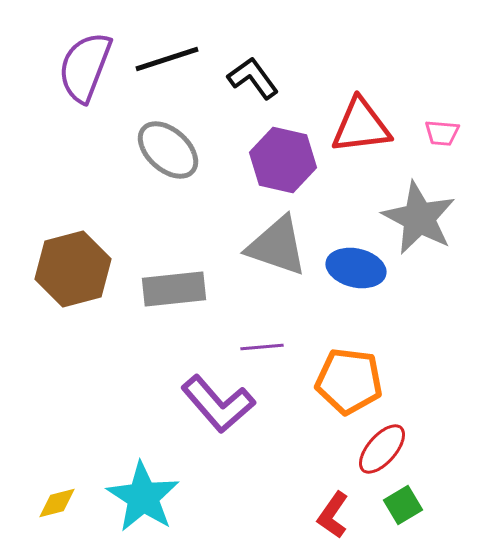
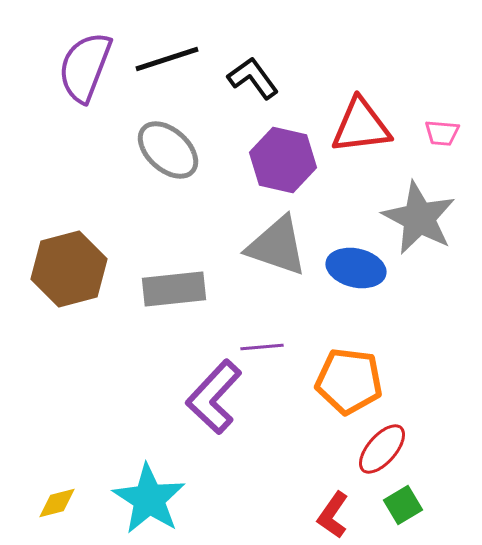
brown hexagon: moved 4 px left
purple L-shape: moved 4 px left, 7 px up; rotated 84 degrees clockwise
cyan star: moved 6 px right, 2 px down
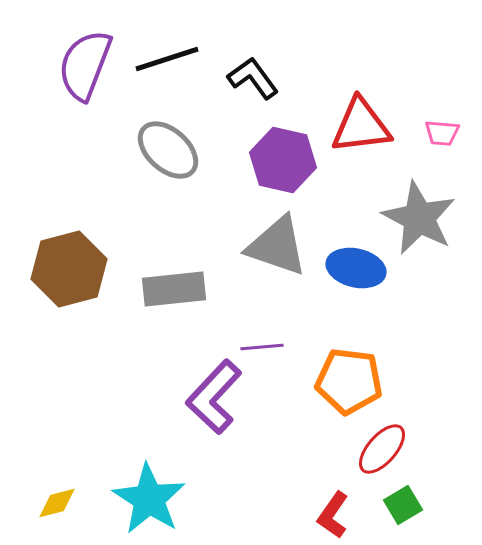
purple semicircle: moved 2 px up
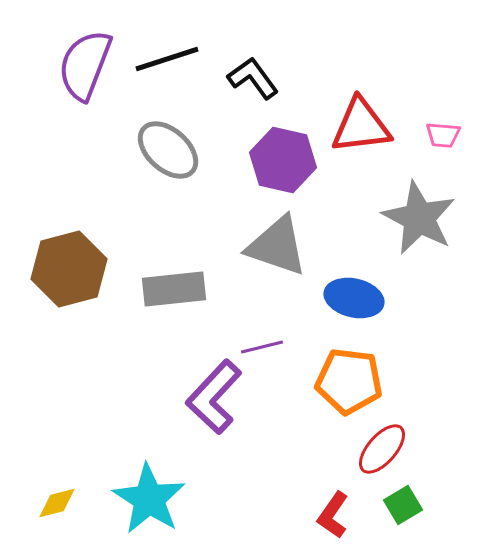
pink trapezoid: moved 1 px right, 2 px down
blue ellipse: moved 2 px left, 30 px down
purple line: rotated 9 degrees counterclockwise
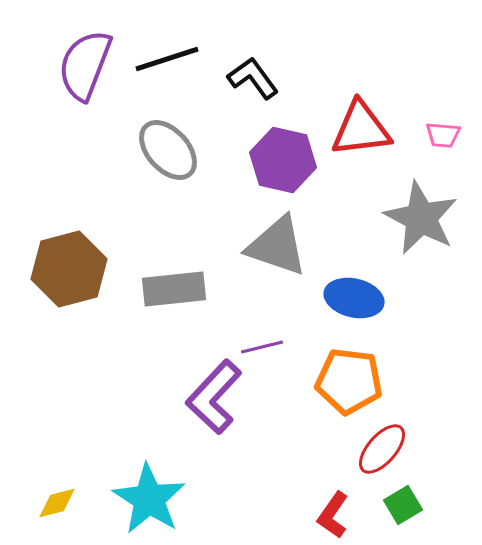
red triangle: moved 3 px down
gray ellipse: rotated 6 degrees clockwise
gray star: moved 2 px right
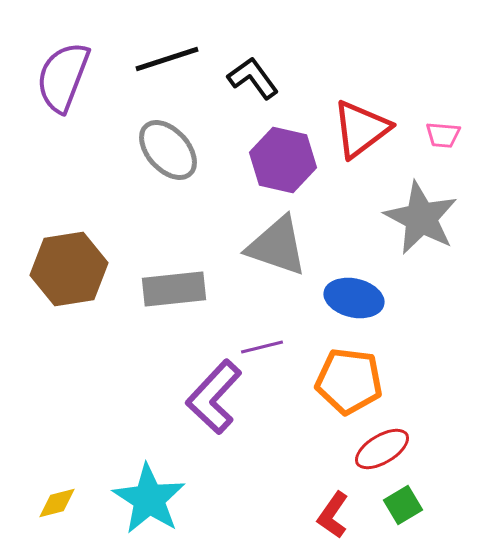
purple semicircle: moved 22 px left, 12 px down
red triangle: rotated 30 degrees counterclockwise
brown hexagon: rotated 6 degrees clockwise
red ellipse: rotated 18 degrees clockwise
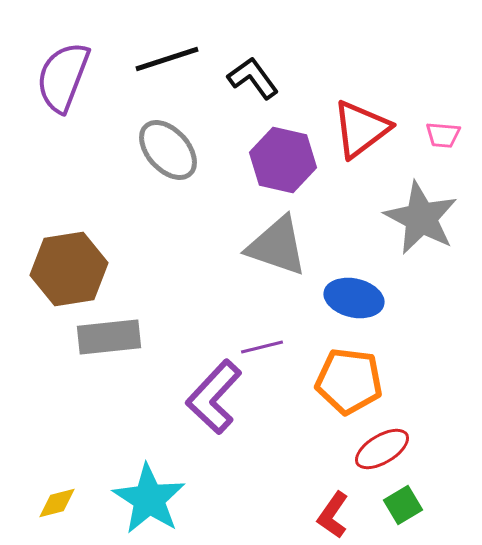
gray rectangle: moved 65 px left, 48 px down
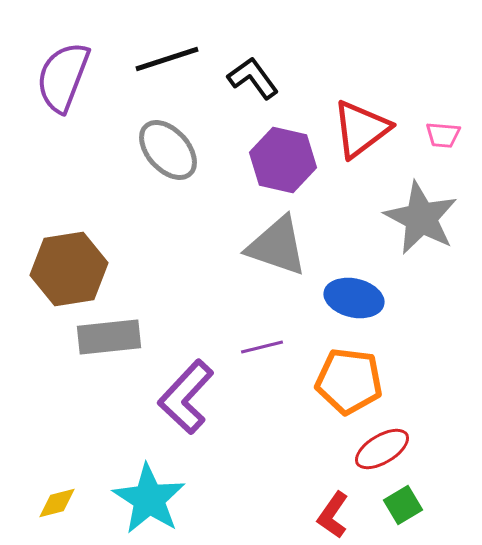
purple L-shape: moved 28 px left
